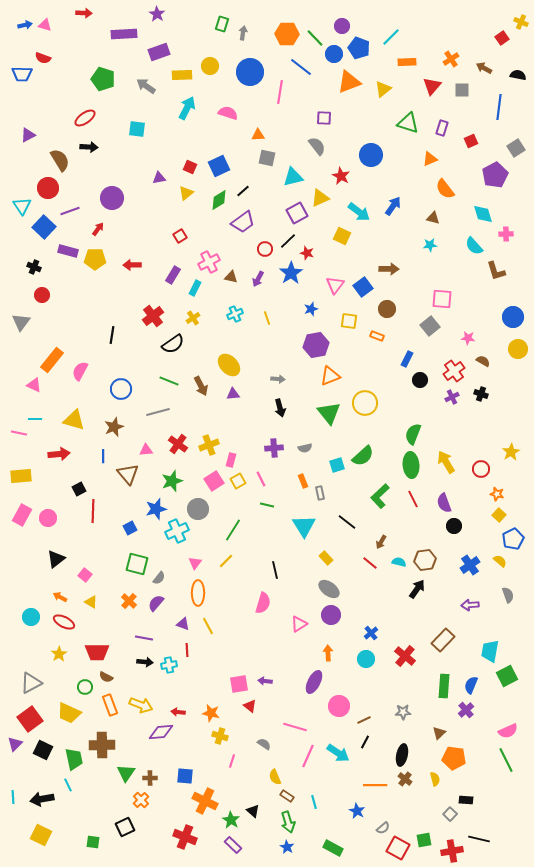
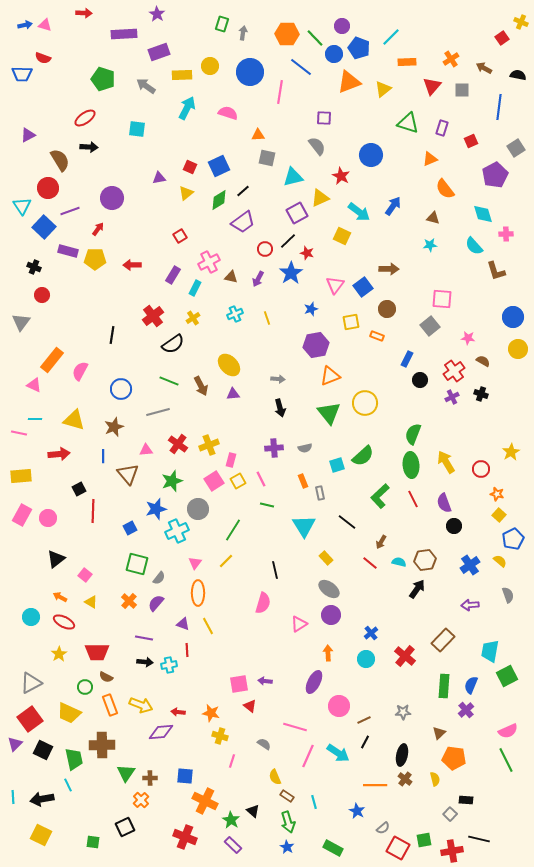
yellow square at (349, 321): moved 2 px right, 1 px down; rotated 18 degrees counterclockwise
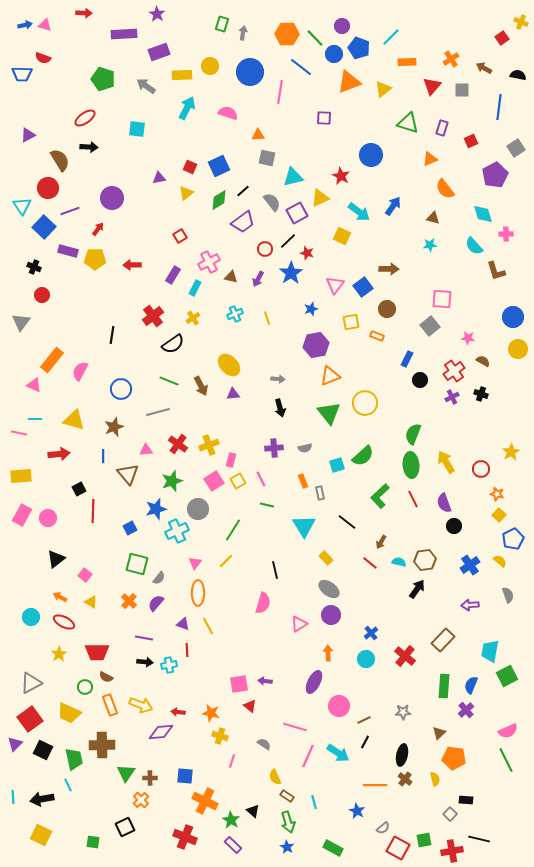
gray semicircle at (317, 146): moved 45 px left, 56 px down
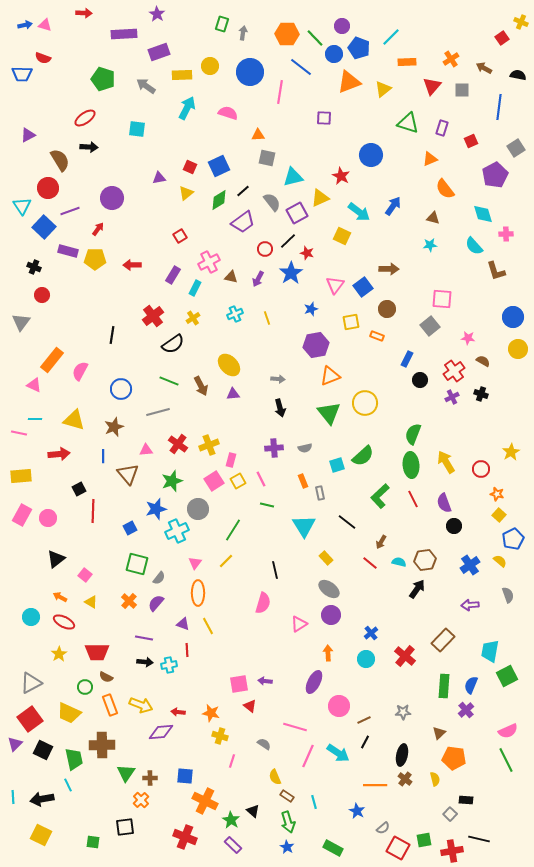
black square at (125, 827): rotated 18 degrees clockwise
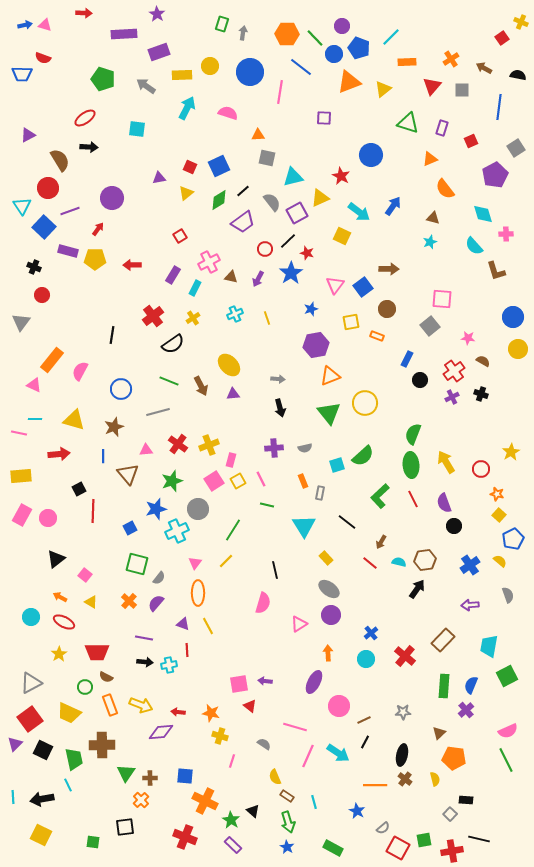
cyan star at (430, 245): moved 3 px up; rotated 16 degrees counterclockwise
gray rectangle at (320, 493): rotated 24 degrees clockwise
cyan trapezoid at (490, 651): moved 1 px left, 5 px up
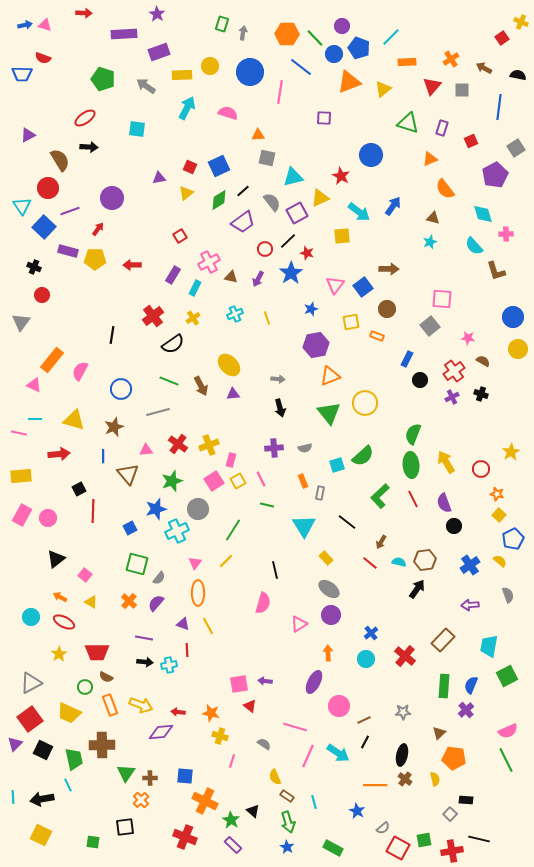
yellow square at (342, 236): rotated 30 degrees counterclockwise
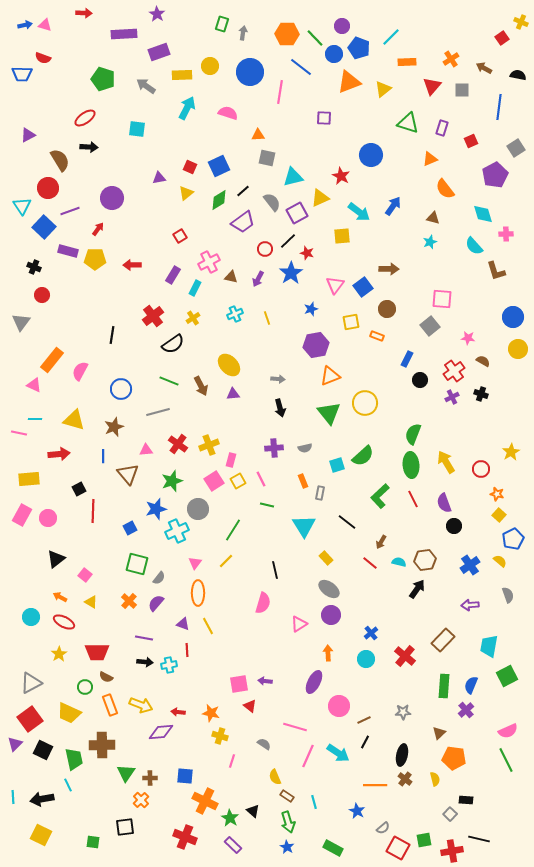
yellow rectangle at (21, 476): moved 8 px right, 3 px down
green star at (231, 820): moved 1 px left, 2 px up
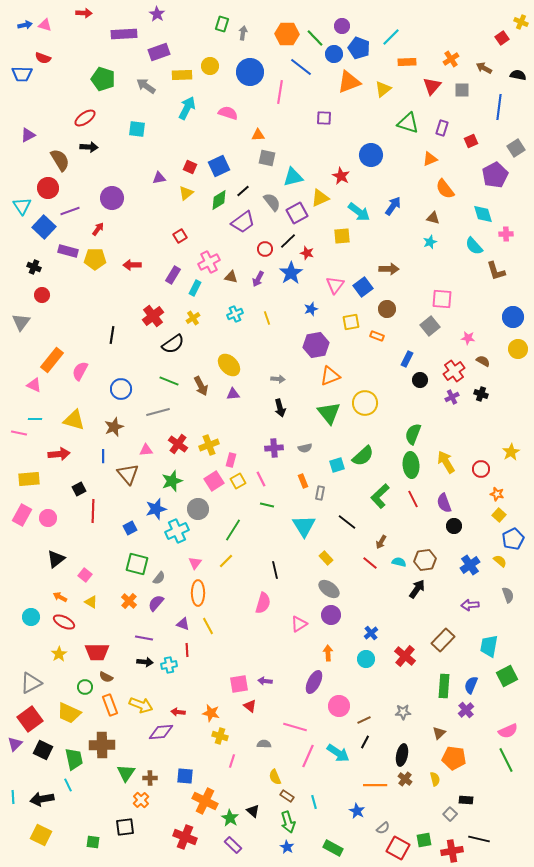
gray semicircle at (264, 744): rotated 32 degrees counterclockwise
